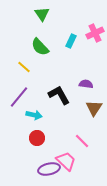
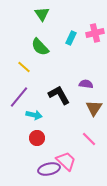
pink cross: rotated 12 degrees clockwise
cyan rectangle: moved 3 px up
pink line: moved 7 px right, 2 px up
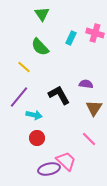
pink cross: rotated 30 degrees clockwise
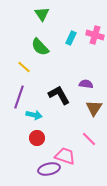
pink cross: moved 2 px down
purple line: rotated 20 degrees counterclockwise
pink trapezoid: moved 1 px left, 5 px up; rotated 25 degrees counterclockwise
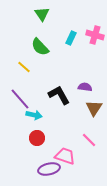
purple semicircle: moved 1 px left, 3 px down
purple line: moved 1 px right, 2 px down; rotated 60 degrees counterclockwise
pink line: moved 1 px down
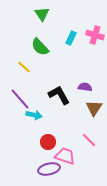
red circle: moved 11 px right, 4 px down
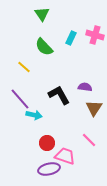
green semicircle: moved 4 px right
red circle: moved 1 px left, 1 px down
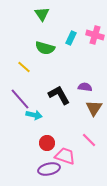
green semicircle: moved 1 px right, 1 px down; rotated 30 degrees counterclockwise
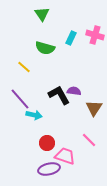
purple semicircle: moved 11 px left, 4 px down
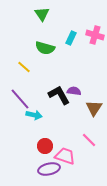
red circle: moved 2 px left, 3 px down
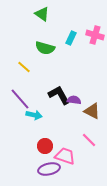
green triangle: rotated 21 degrees counterclockwise
purple semicircle: moved 9 px down
brown triangle: moved 2 px left, 3 px down; rotated 36 degrees counterclockwise
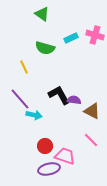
cyan rectangle: rotated 40 degrees clockwise
yellow line: rotated 24 degrees clockwise
pink line: moved 2 px right
